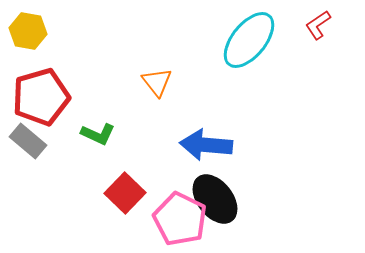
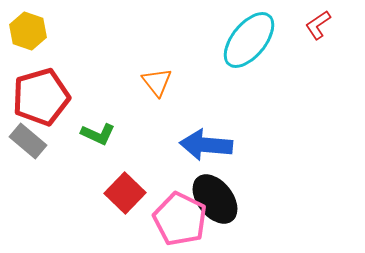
yellow hexagon: rotated 9 degrees clockwise
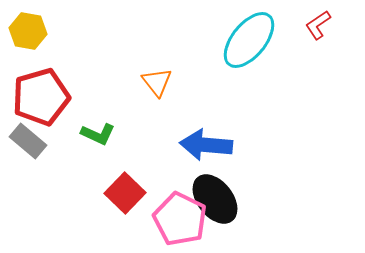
yellow hexagon: rotated 9 degrees counterclockwise
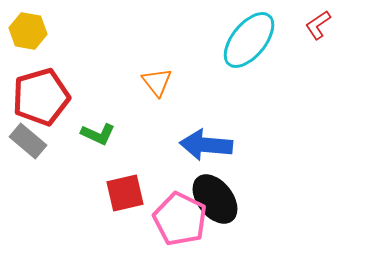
red square: rotated 33 degrees clockwise
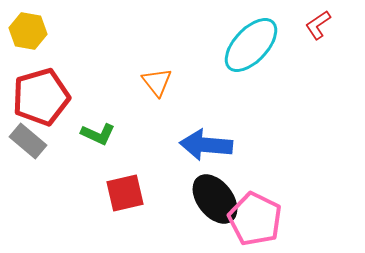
cyan ellipse: moved 2 px right, 5 px down; rotated 4 degrees clockwise
pink pentagon: moved 75 px right
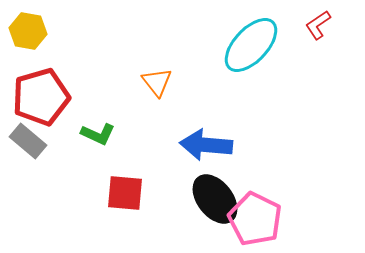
red square: rotated 18 degrees clockwise
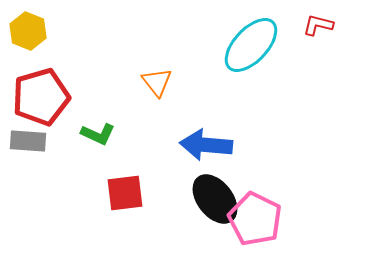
red L-shape: rotated 48 degrees clockwise
yellow hexagon: rotated 12 degrees clockwise
gray rectangle: rotated 36 degrees counterclockwise
red square: rotated 12 degrees counterclockwise
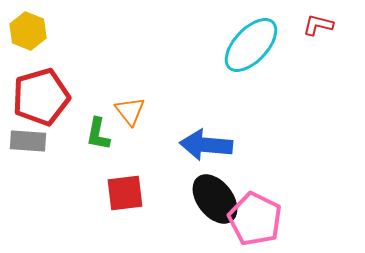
orange triangle: moved 27 px left, 29 px down
green L-shape: rotated 76 degrees clockwise
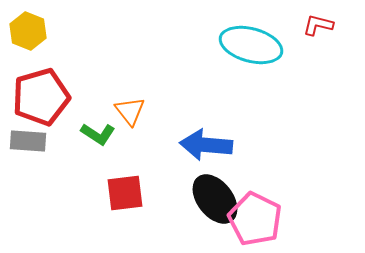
cyan ellipse: rotated 62 degrees clockwise
green L-shape: rotated 68 degrees counterclockwise
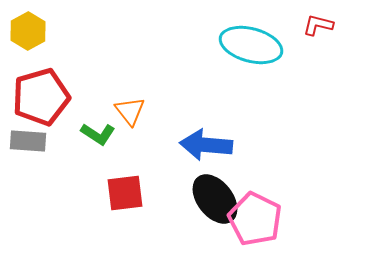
yellow hexagon: rotated 9 degrees clockwise
